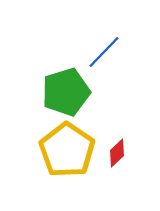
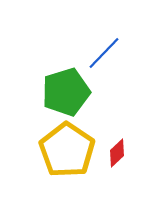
blue line: moved 1 px down
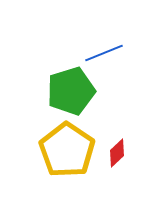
blue line: rotated 24 degrees clockwise
green pentagon: moved 5 px right, 1 px up
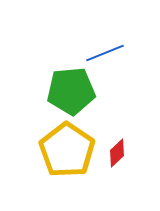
blue line: moved 1 px right
green pentagon: rotated 12 degrees clockwise
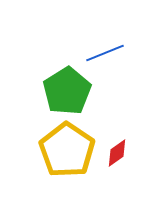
green pentagon: moved 4 px left; rotated 27 degrees counterclockwise
red diamond: rotated 8 degrees clockwise
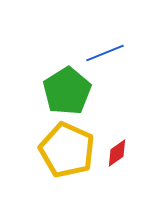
yellow pentagon: rotated 10 degrees counterclockwise
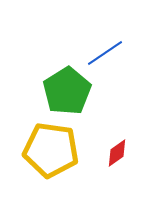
blue line: rotated 12 degrees counterclockwise
yellow pentagon: moved 16 px left; rotated 16 degrees counterclockwise
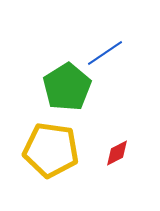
green pentagon: moved 4 px up
red diamond: rotated 8 degrees clockwise
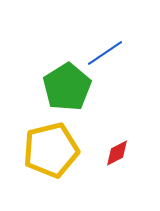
yellow pentagon: rotated 22 degrees counterclockwise
